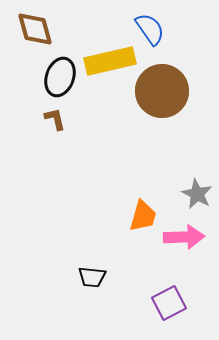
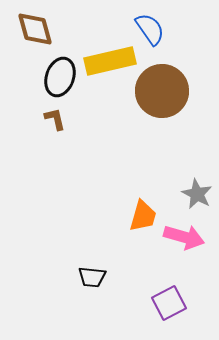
pink arrow: rotated 18 degrees clockwise
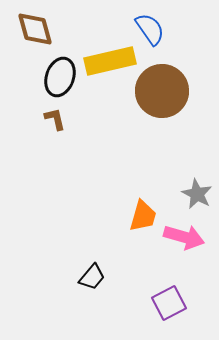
black trapezoid: rotated 56 degrees counterclockwise
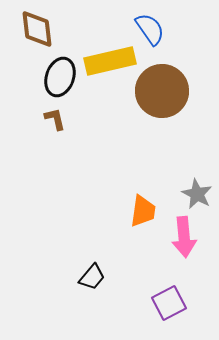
brown diamond: moved 2 px right; rotated 9 degrees clockwise
orange trapezoid: moved 5 px up; rotated 8 degrees counterclockwise
pink arrow: rotated 69 degrees clockwise
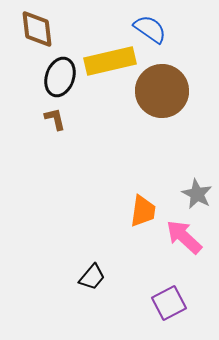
blue semicircle: rotated 20 degrees counterclockwise
pink arrow: rotated 138 degrees clockwise
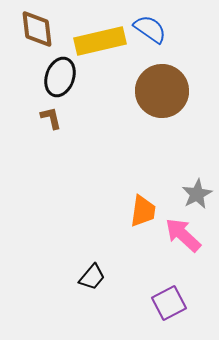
yellow rectangle: moved 10 px left, 20 px up
brown L-shape: moved 4 px left, 1 px up
gray star: rotated 16 degrees clockwise
pink arrow: moved 1 px left, 2 px up
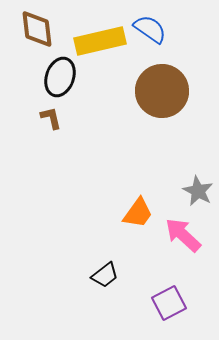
gray star: moved 1 px right, 3 px up; rotated 16 degrees counterclockwise
orange trapezoid: moved 5 px left, 2 px down; rotated 28 degrees clockwise
black trapezoid: moved 13 px right, 2 px up; rotated 12 degrees clockwise
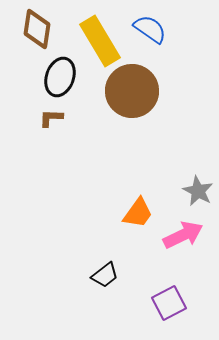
brown diamond: rotated 15 degrees clockwise
yellow rectangle: rotated 72 degrees clockwise
brown circle: moved 30 px left
brown L-shape: rotated 75 degrees counterclockwise
pink arrow: rotated 111 degrees clockwise
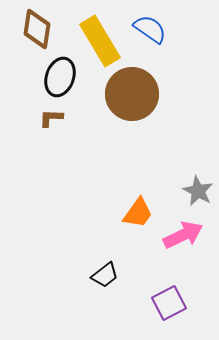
brown circle: moved 3 px down
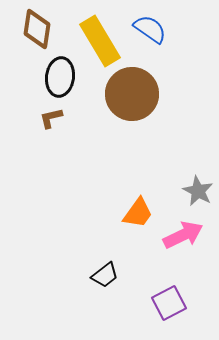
black ellipse: rotated 12 degrees counterclockwise
brown L-shape: rotated 15 degrees counterclockwise
